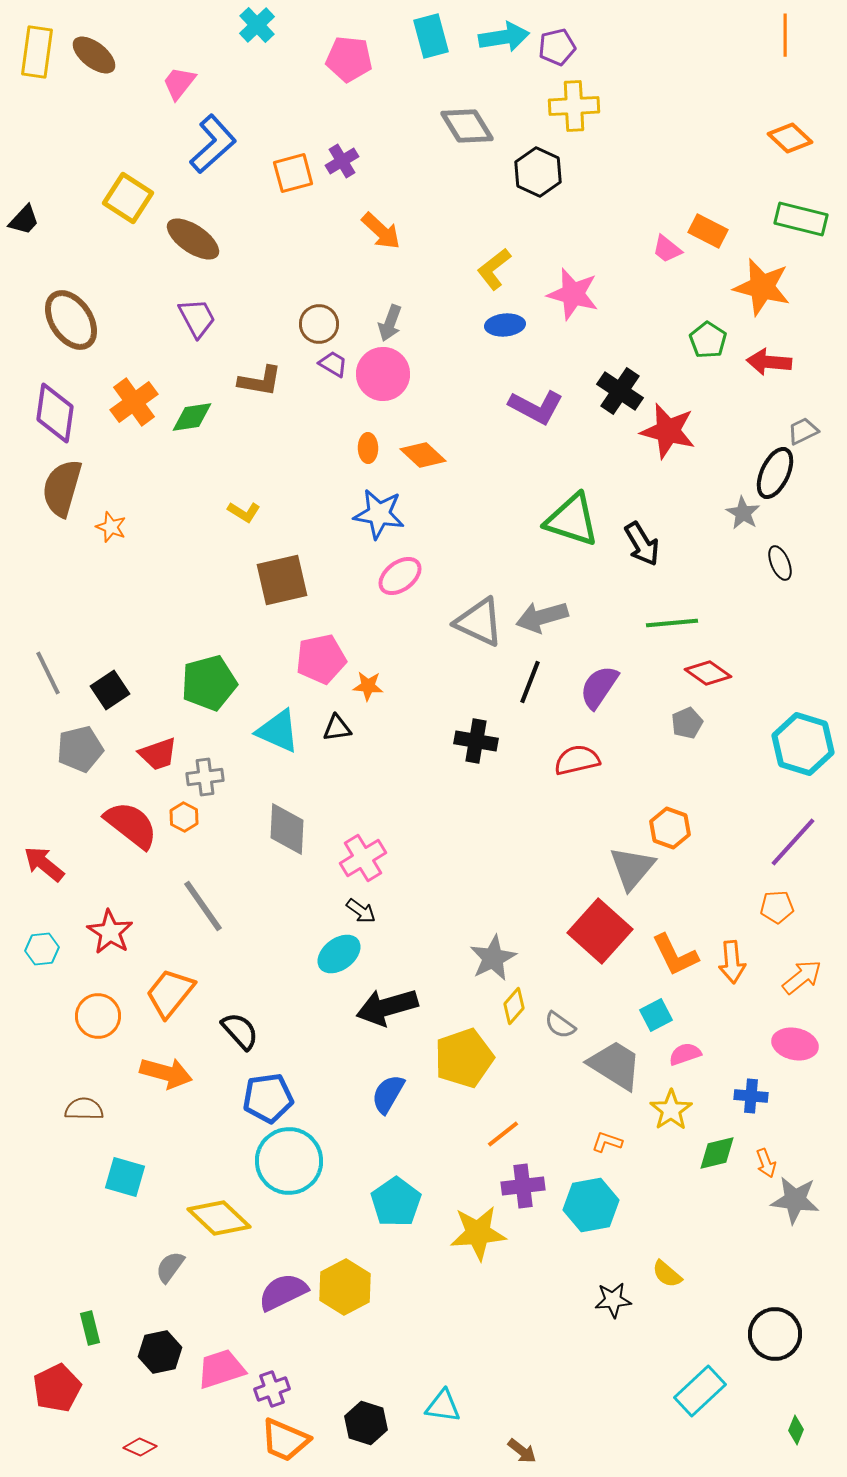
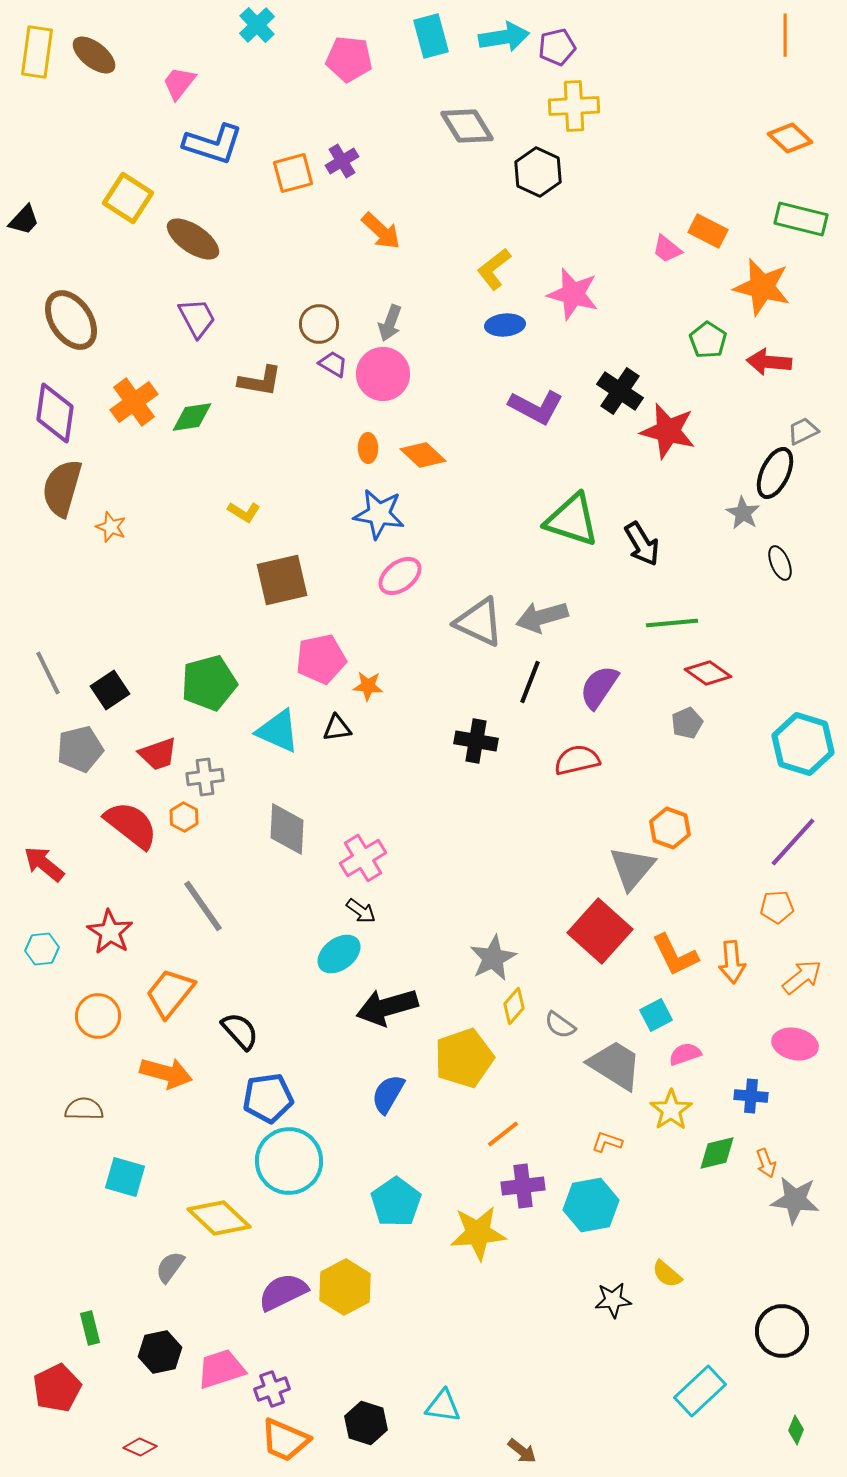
blue L-shape at (213, 144): rotated 60 degrees clockwise
black circle at (775, 1334): moved 7 px right, 3 px up
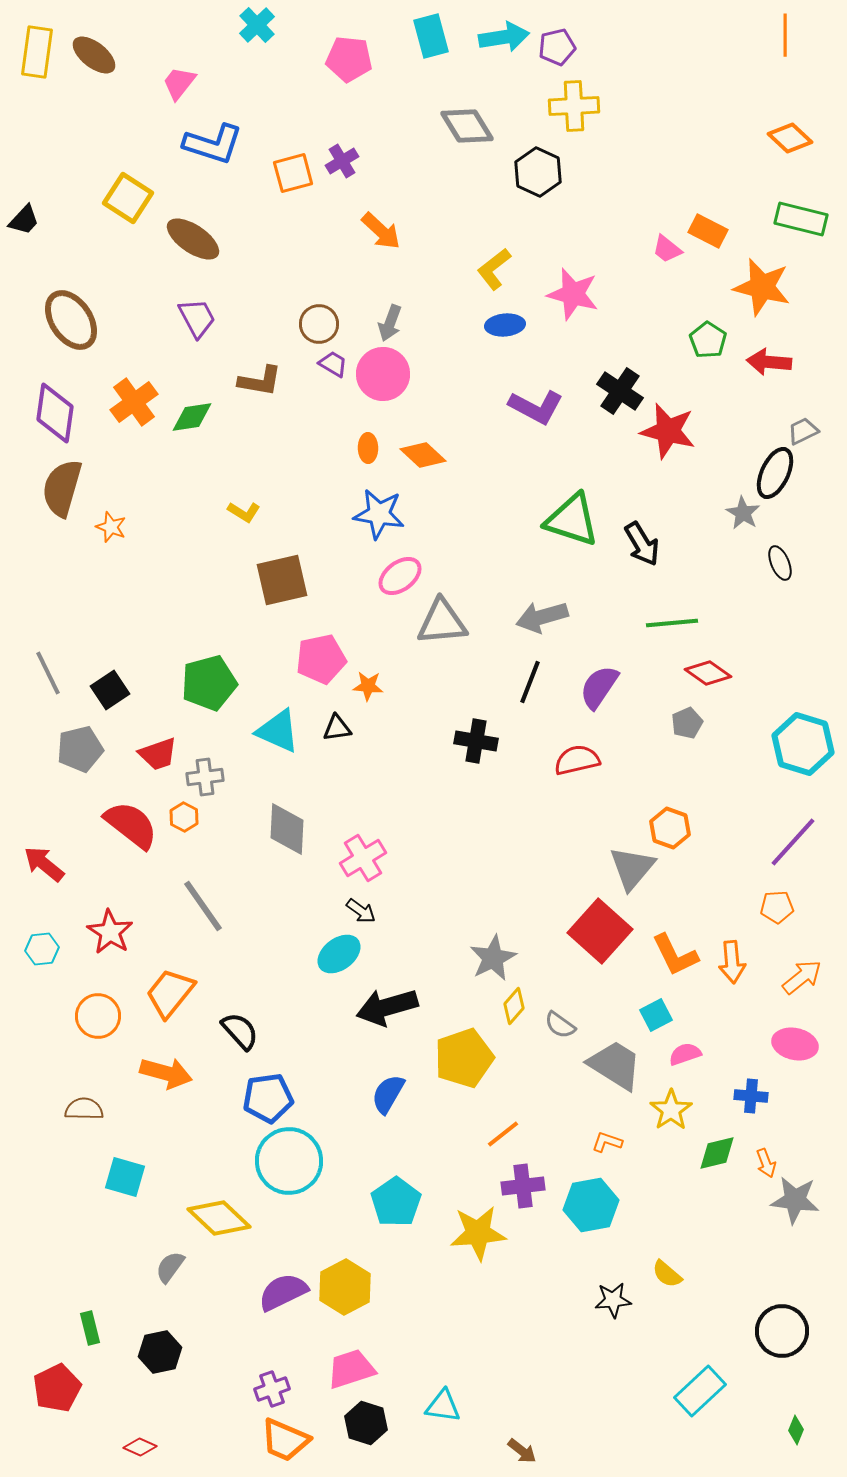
gray triangle at (479, 622): moved 37 px left; rotated 30 degrees counterclockwise
pink trapezoid at (221, 1369): moved 130 px right
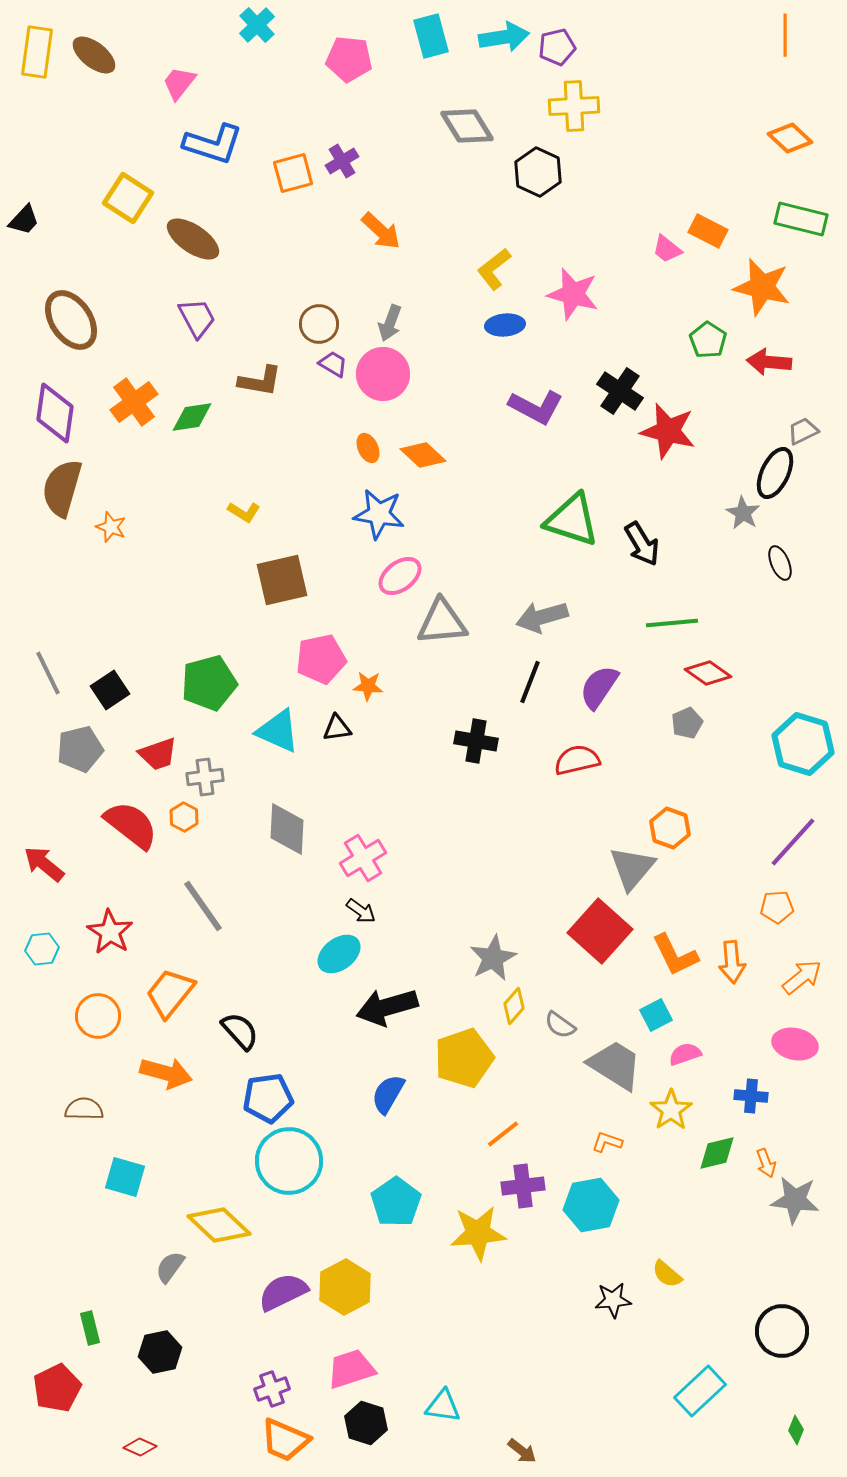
orange ellipse at (368, 448): rotated 24 degrees counterclockwise
yellow diamond at (219, 1218): moved 7 px down
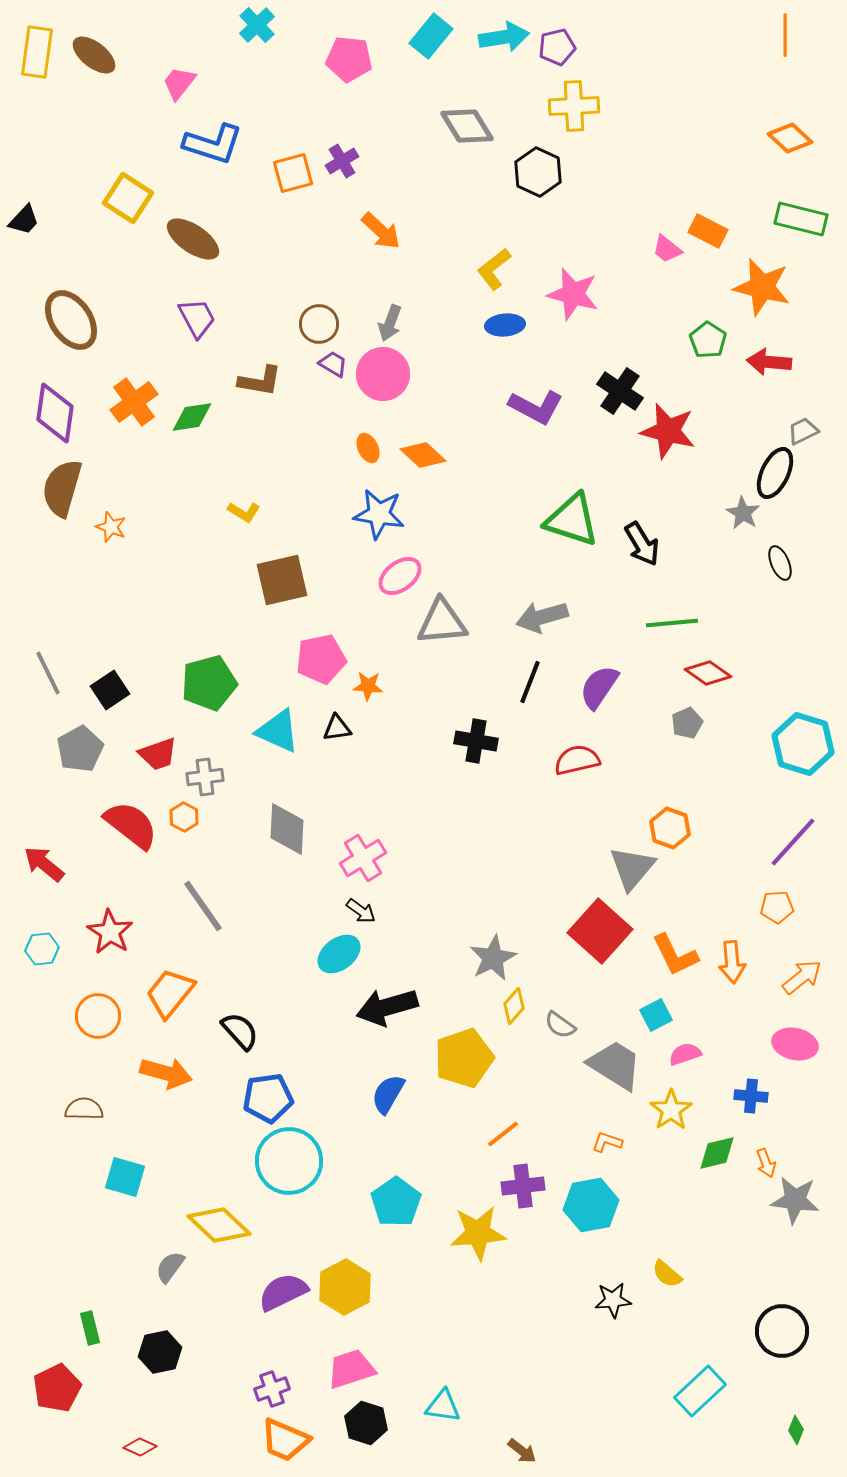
cyan rectangle at (431, 36): rotated 54 degrees clockwise
gray pentagon at (80, 749): rotated 15 degrees counterclockwise
